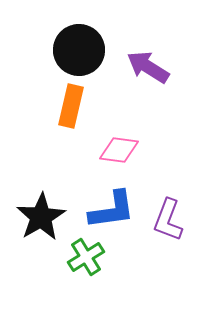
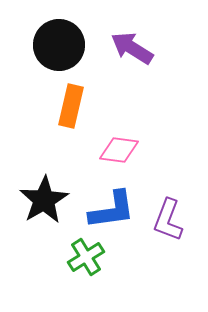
black circle: moved 20 px left, 5 px up
purple arrow: moved 16 px left, 19 px up
black star: moved 3 px right, 17 px up
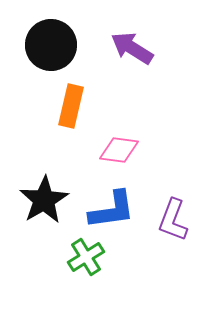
black circle: moved 8 px left
purple L-shape: moved 5 px right
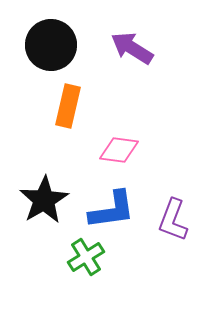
orange rectangle: moved 3 px left
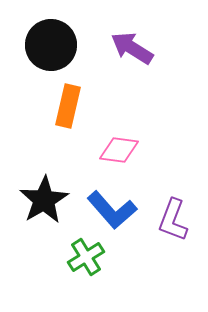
blue L-shape: rotated 57 degrees clockwise
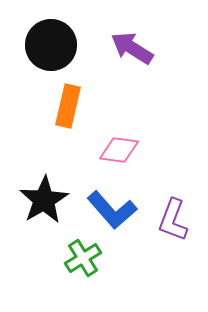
green cross: moved 3 px left, 1 px down
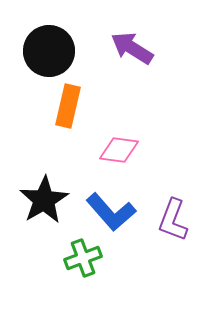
black circle: moved 2 px left, 6 px down
blue L-shape: moved 1 px left, 2 px down
green cross: rotated 12 degrees clockwise
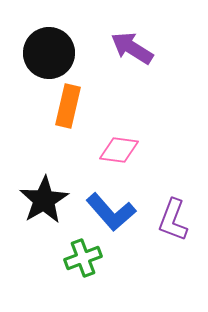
black circle: moved 2 px down
